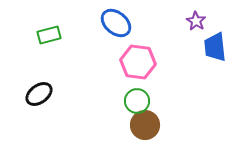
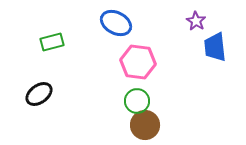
blue ellipse: rotated 12 degrees counterclockwise
green rectangle: moved 3 px right, 7 px down
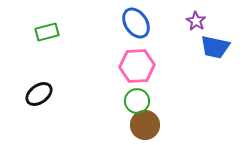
blue ellipse: moved 20 px right; rotated 28 degrees clockwise
green rectangle: moved 5 px left, 10 px up
blue trapezoid: rotated 72 degrees counterclockwise
pink hexagon: moved 1 px left, 4 px down; rotated 12 degrees counterclockwise
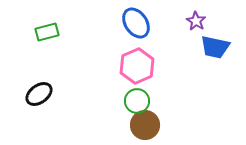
pink hexagon: rotated 20 degrees counterclockwise
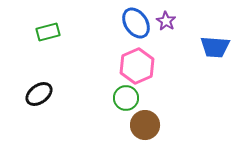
purple star: moved 30 px left
green rectangle: moved 1 px right
blue trapezoid: rotated 8 degrees counterclockwise
green circle: moved 11 px left, 3 px up
